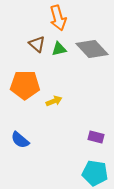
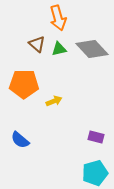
orange pentagon: moved 1 px left, 1 px up
cyan pentagon: rotated 25 degrees counterclockwise
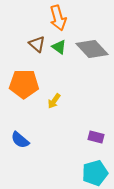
green triangle: moved 2 px up; rotated 49 degrees clockwise
yellow arrow: rotated 147 degrees clockwise
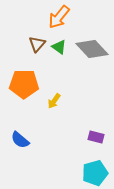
orange arrow: moved 1 px right, 1 px up; rotated 55 degrees clockwise
brown triangle: rotated 30 degrees clockwise
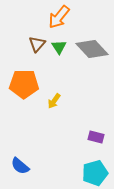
green triangle: rotated 21 degrees clockwise
blue semicircle: moved 26 px down
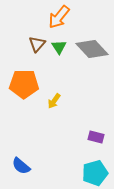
blue semicircle: moved 1 px right
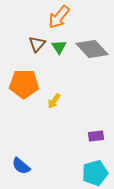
purple rectangle: moved 1 px up; rotated 21 degrees counterclockwise
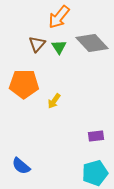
gray diamond: moved 6 px up
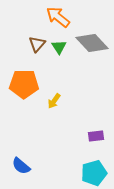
orange arrow: moved 1 px left; rotated 90 degrees clockwise
cyan pentagon: moved 1 px left
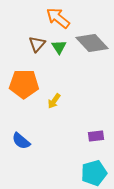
orange arrow: moved 1 px down
blue semicircle: moved 25 px up
